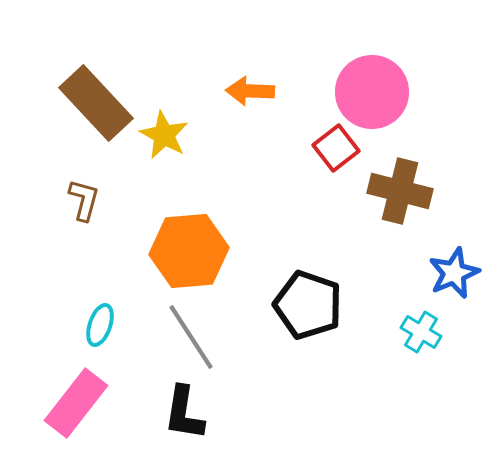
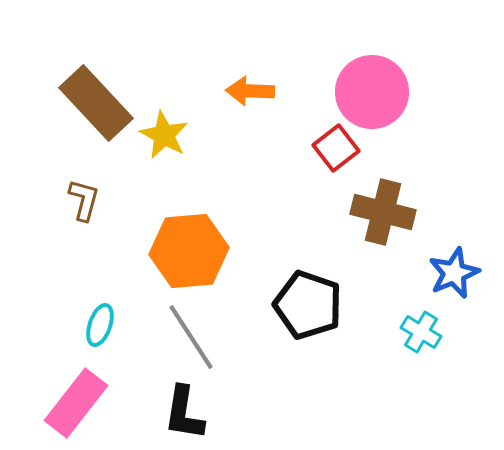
brown cross: moved 17 px left, 21 px down
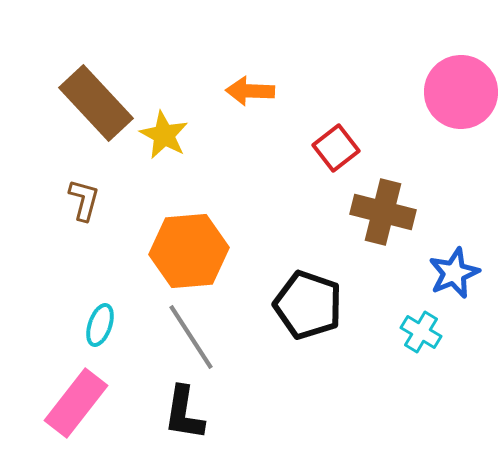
pink circle: moved 89 px right
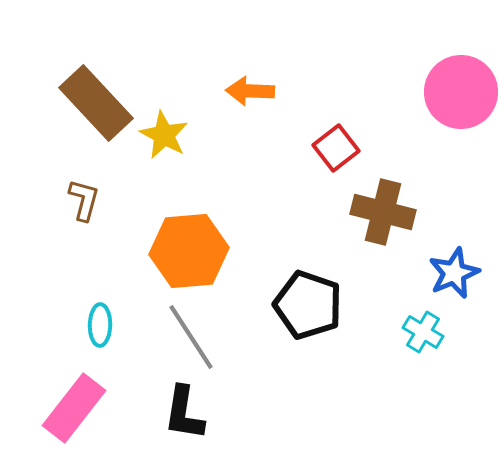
cyan ellipse: rotated 18 degrees counterclockwise
cyan cross: moved 2 px right
pink rectangle: moved 2 px left, 5 px down
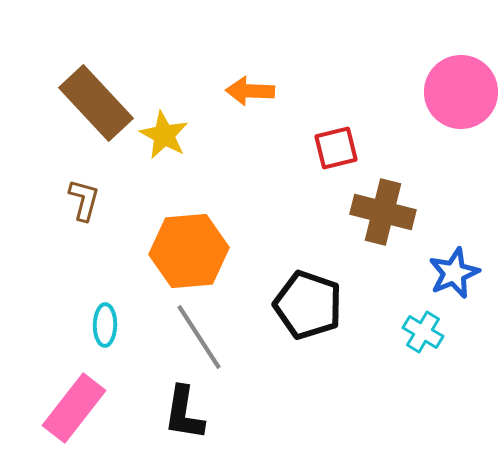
red square: rotated 24 degrees clockwise
cyan ellipse: moved 5 px right
gray line: moved 8 px right
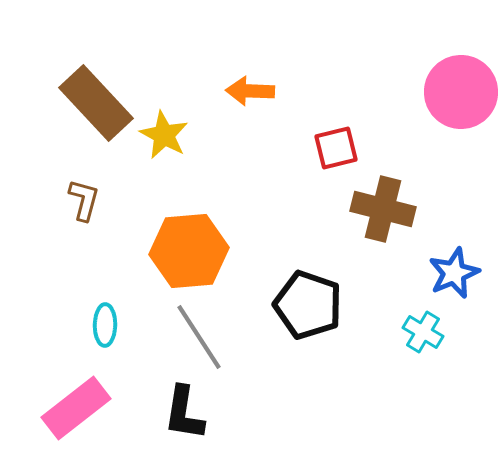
brown cross: moved 3 px up
pink rectangle: moved 2 px right; rotated 14 degrees clockwise
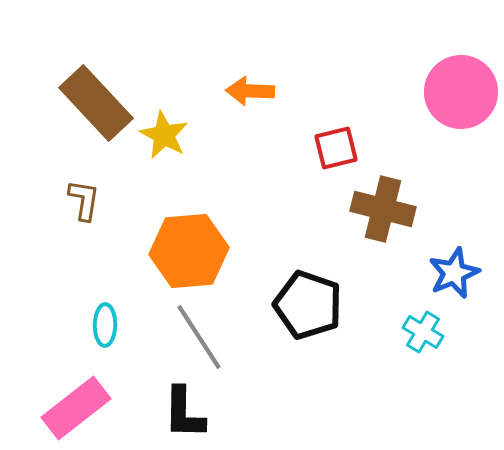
brown L-shape: rotated 6 degrees counterclockwise
black L-shape: rotated 8 degrees counterclockwise
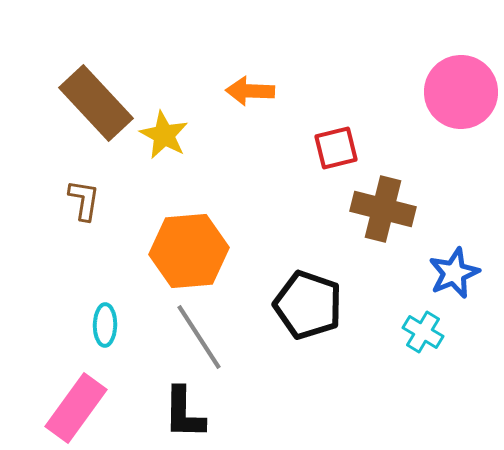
pink rectangle: rotated 16 degrees counterclockwise
